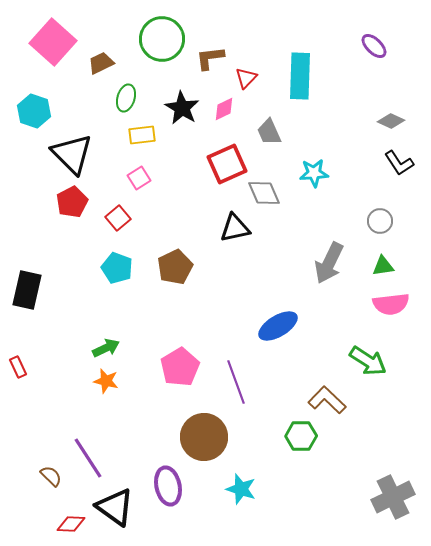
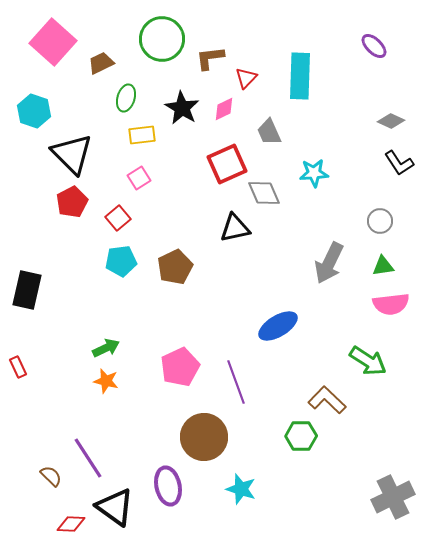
cyan pentagon at (117, 268): moved 4 px right, 7 px up; rotated 28 degrees counterclockwise
pink pentagon at (180, 367): rotated 6 degrees clockwise
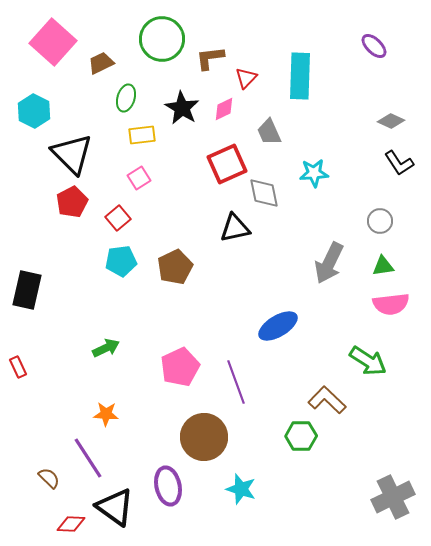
cyan hexagon at (34, 111): rotated 8 degrees clockwise
gray diamond at (264, 193): rotated 12 degrees clockwise
orange star at (106, 381): moved 33 px down; rotated 10 degrees counterclockwise
brown semicircle at (51, 476): moved 2 px left, 2 px down
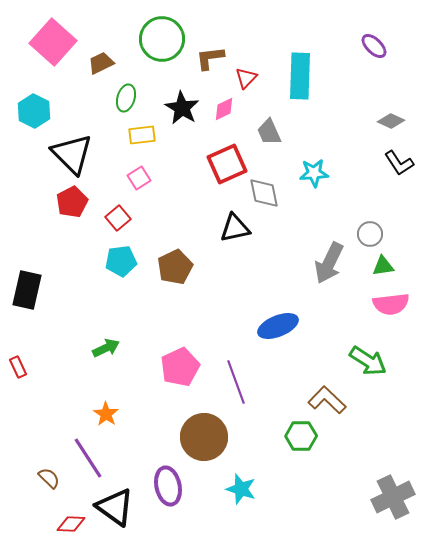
gray circle at (380, 221): moved 10 px left, 13 px down
blue ellipse at (278, 326): rotated 9 degrees clockwise
orange star at (106, 414): rotated 30 degrees clockwise
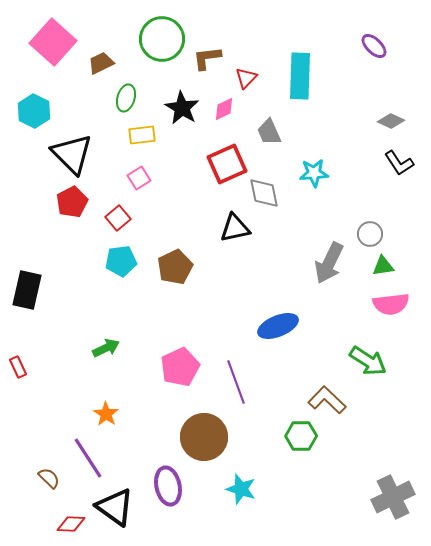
brown L-shape at (210, 58): moved 3 px left
